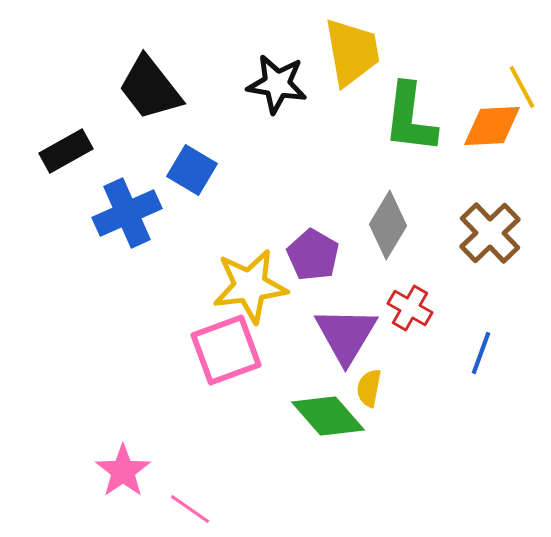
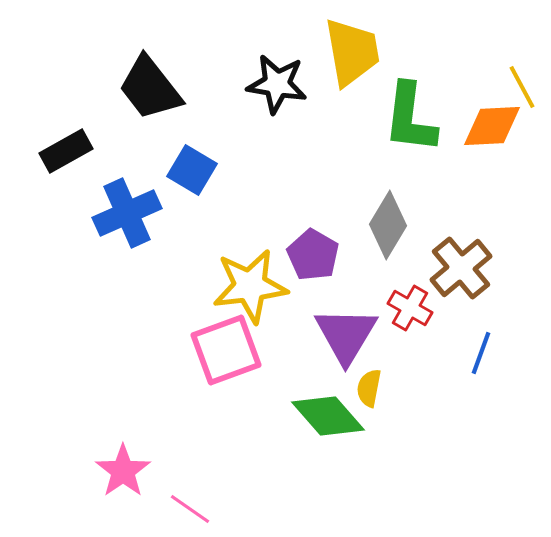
brown cross: moved 29 px left, 35 px down; rotated 4 degrees clockwise
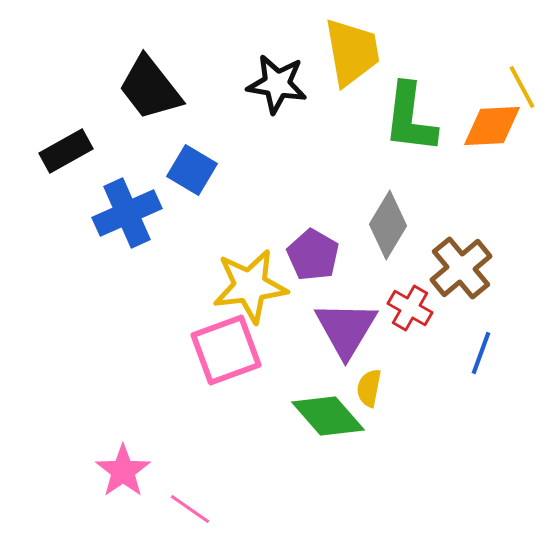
purple triangle: moved 6 px up
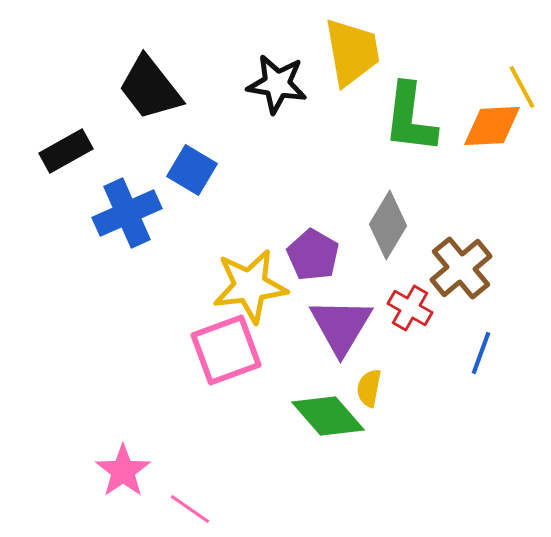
purple triangle: moved 5 px left, 3 px up
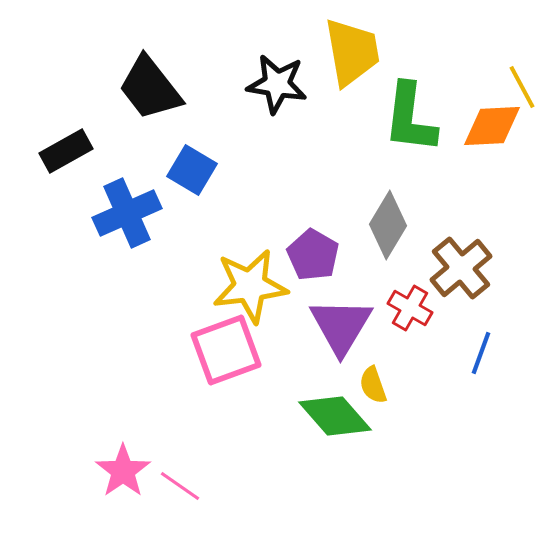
yellow semicircle: moved 4 px right, 3 px up; rotated 30 degrees counterclockwise
green diamond: moved 7 px right
pink line: moved 10 px left, 23 px up
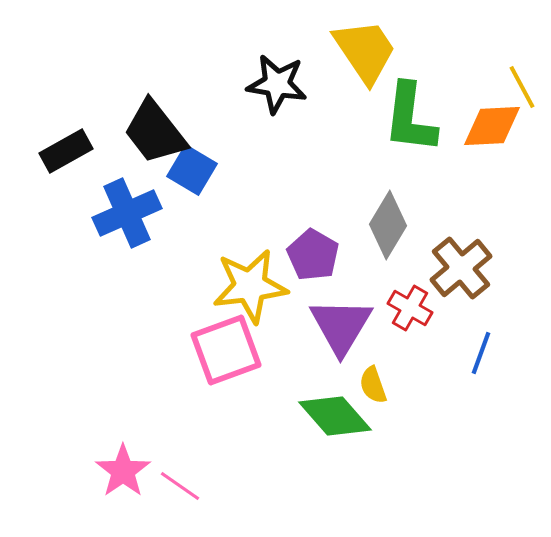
yellow trapezoid: moved 13 px right, 1 px up; rotated 24 degrees counterclockwise
black trapezoid: moved 5 px right, 44 px down
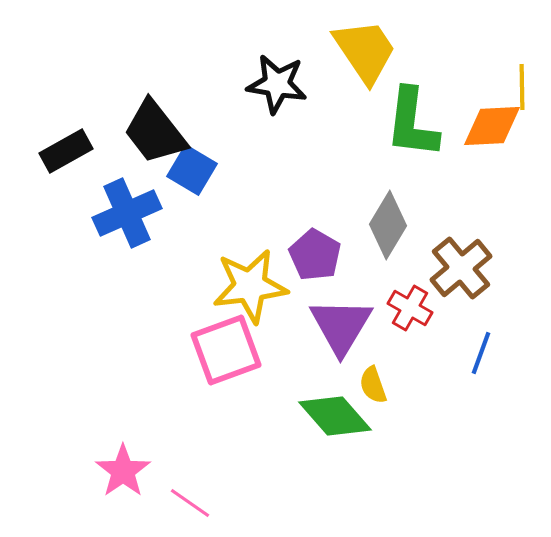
yellow line: rotated 27 degrees clockwise
green L-shape: moved 2 px right, 5 px down
purple pentagon: moved 2 px right
pink line: moved 10 px right, 17 px down
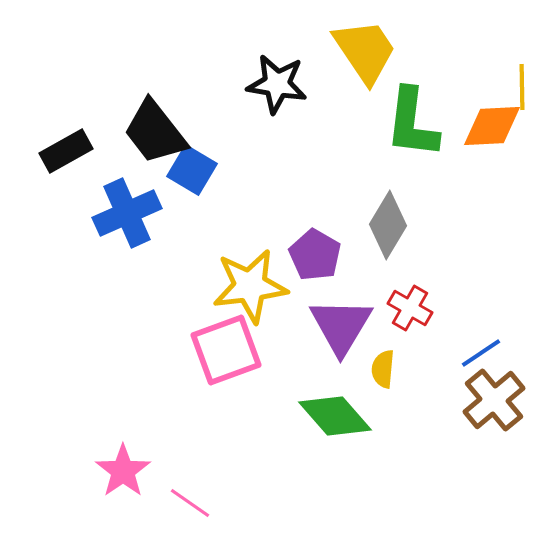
brown cross: moved 33 px right, 132 px down
blue line: rotated 36 degrees clockwise
yellow semicircle: moved 10 px right, 16 px up; rotated 24 degrees clockwise
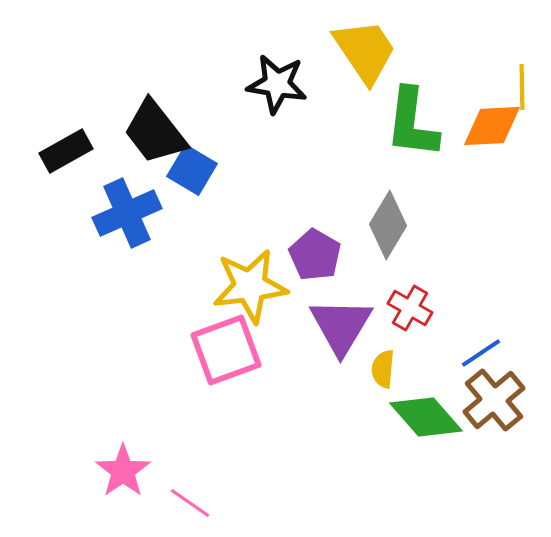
green diamond: moved 91 px right, 1 px down
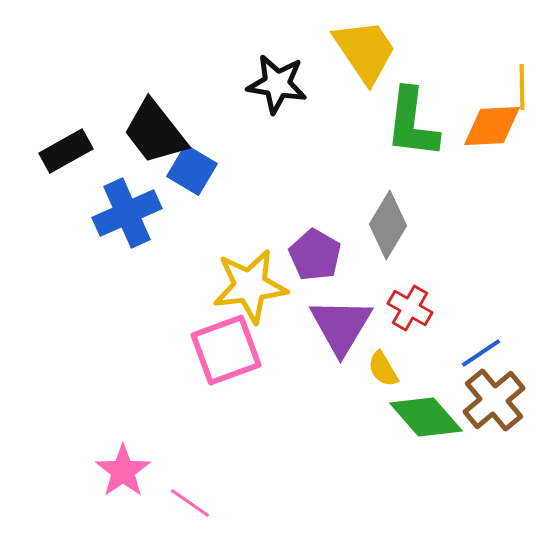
yellow semicircle: rotated 36 degrees counterclockwise
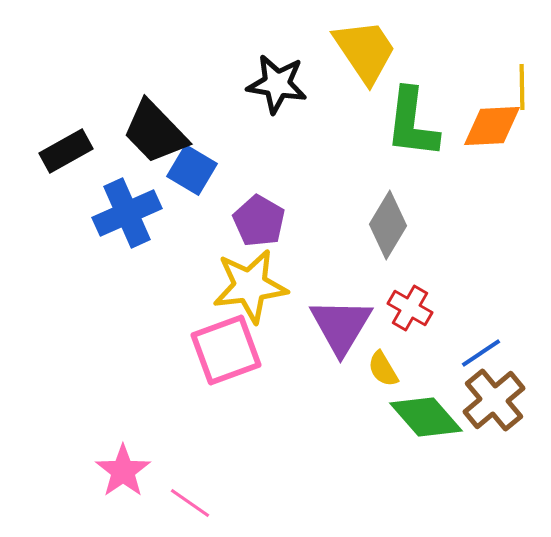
black trapezoid: rotated 6 degrees counterclockwise
purple pentagon: moved 56 px left, 34 px up
